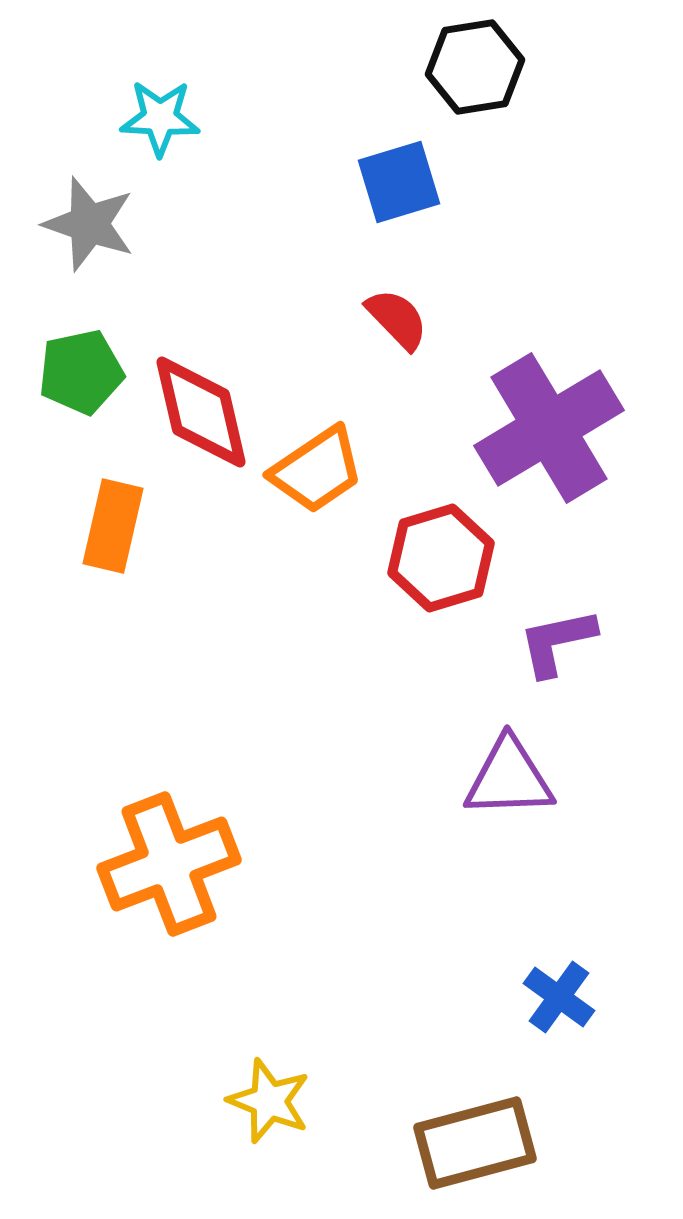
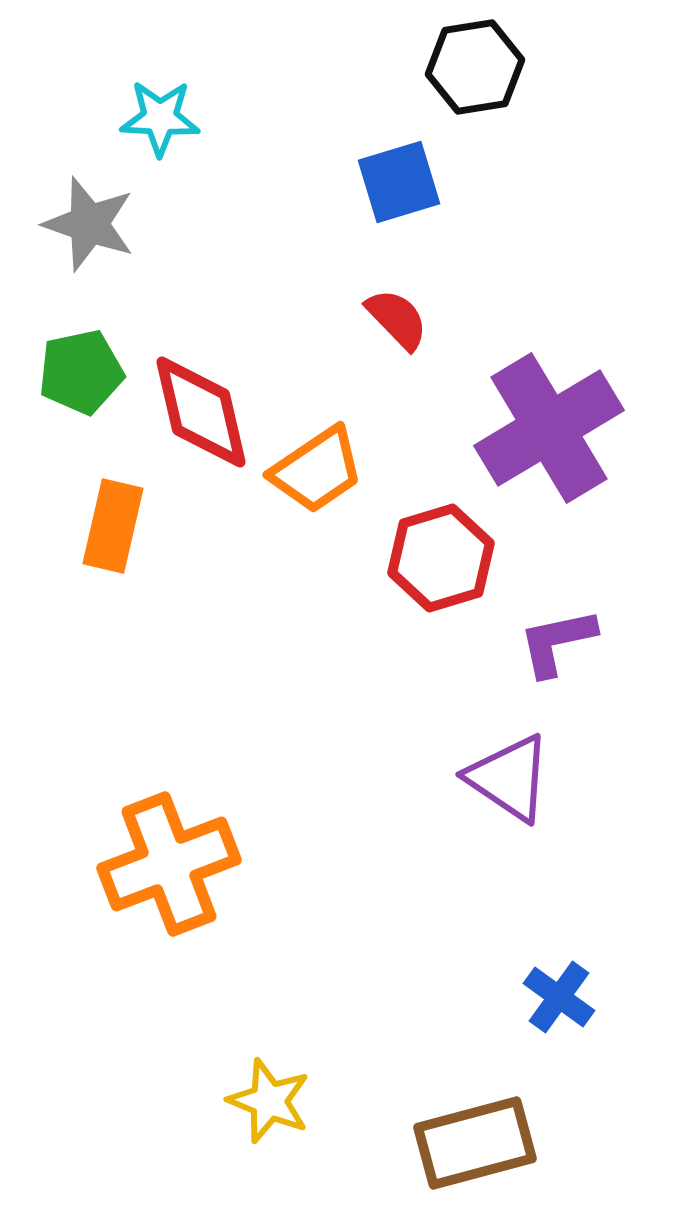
purple triangle: rotated 36 degrees clockwise
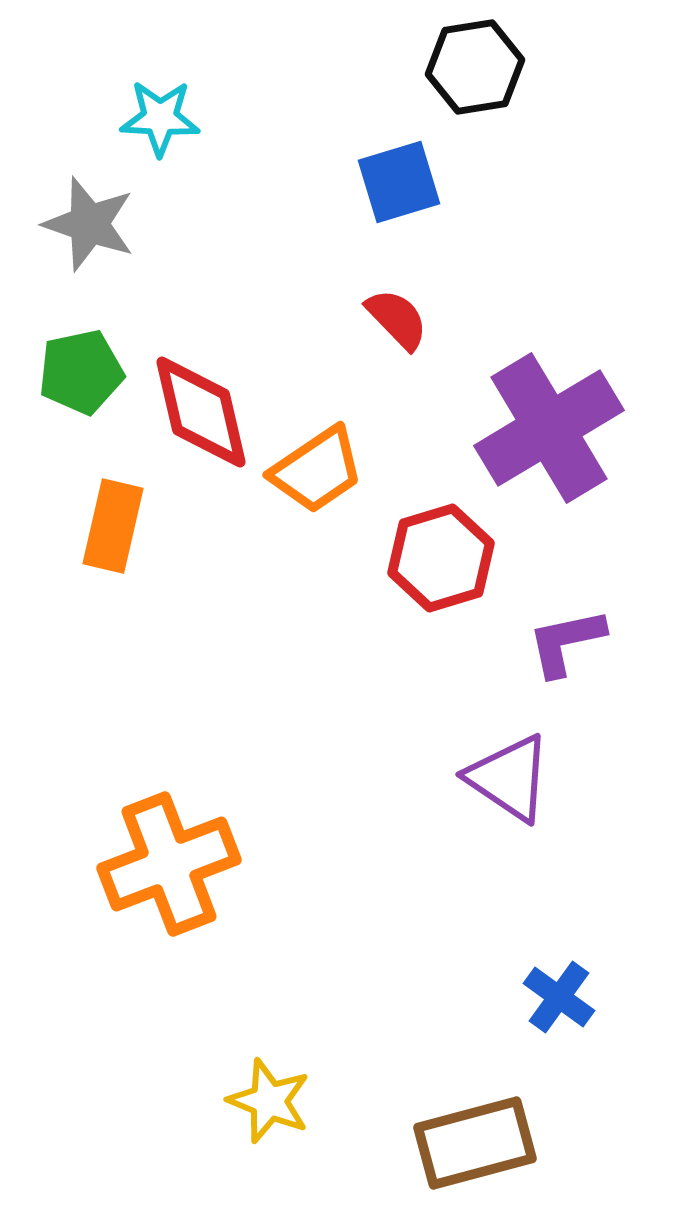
purple L-shape: moved 9 px right
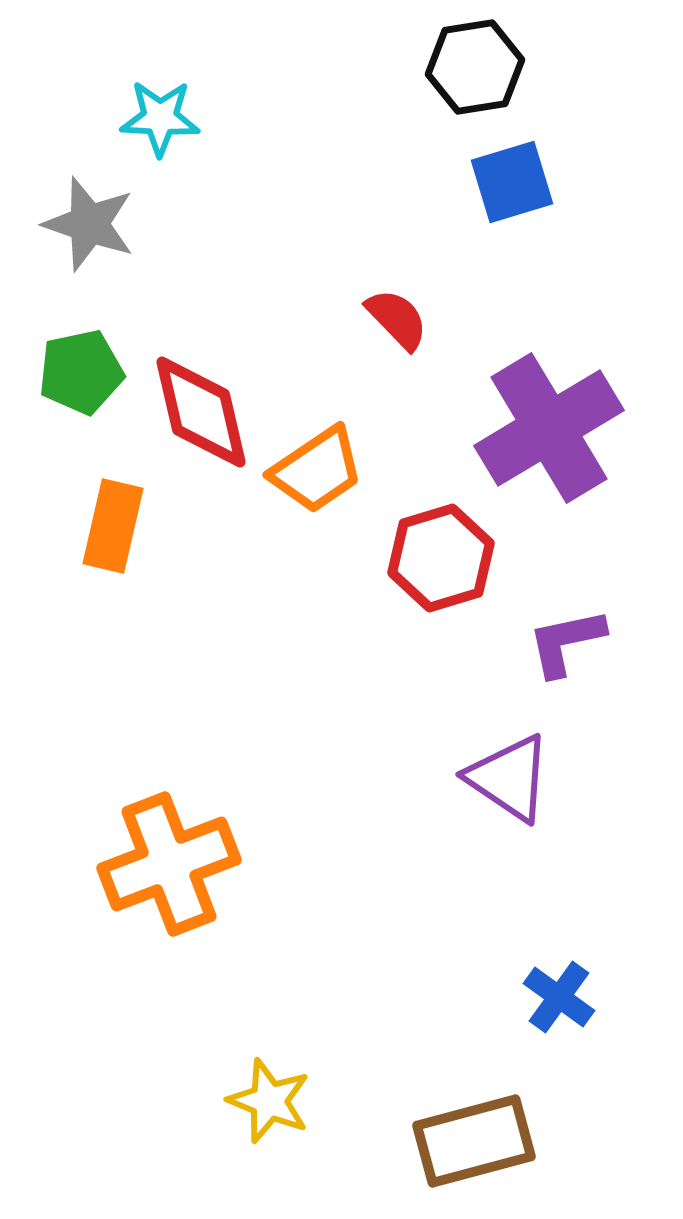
blue square: moved 113 px right
brown rectangle: moved 1 px left, 2 px up
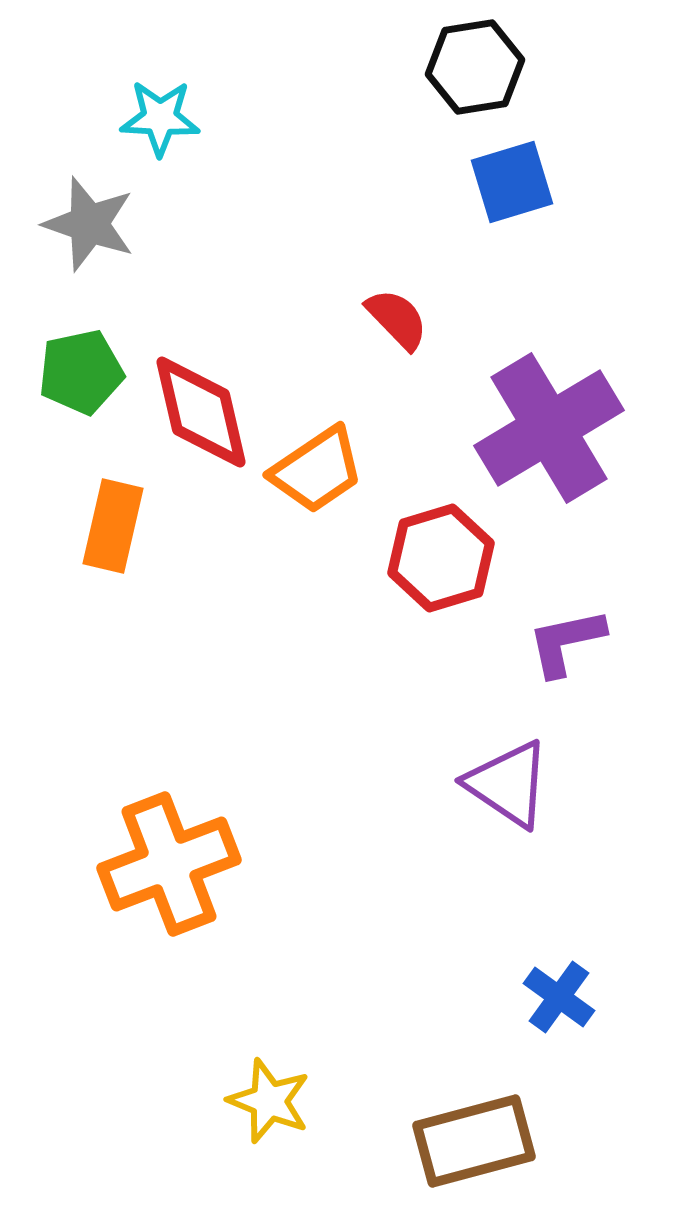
purple triangle: moved 1 px left, 6 px down
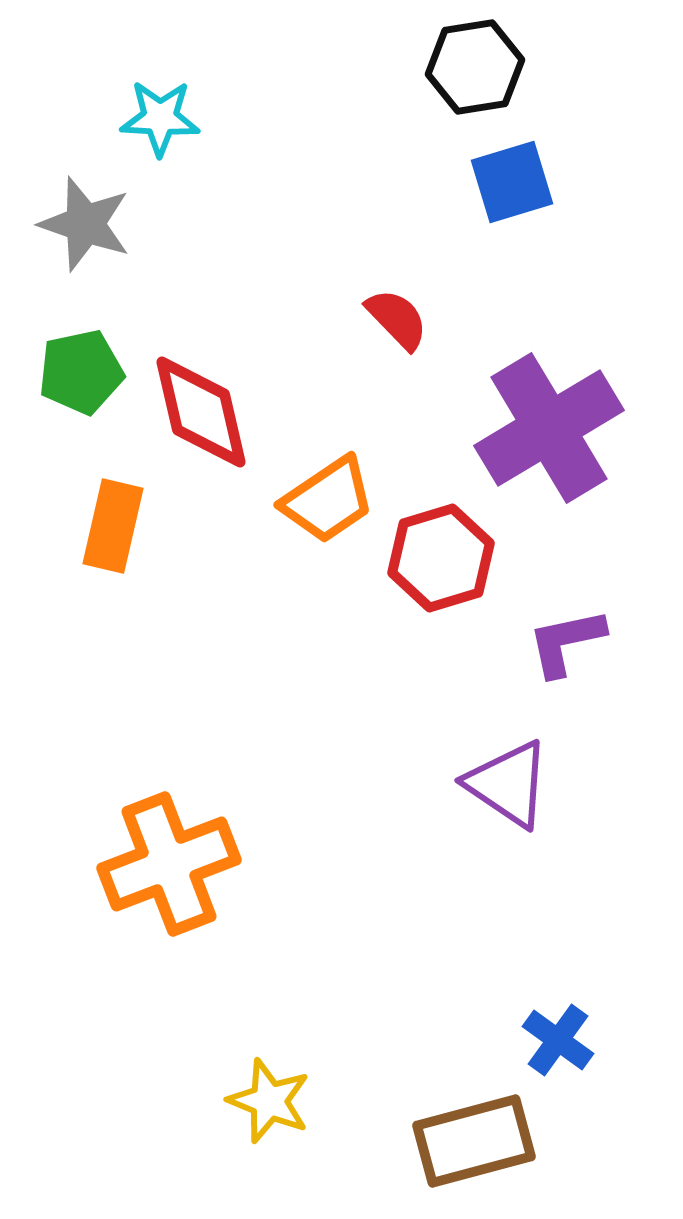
gray star: moved 4 px left
orange trapezoid: moved 11 px right, 30 px down
blue cross: moved 1 px left, 43 px down
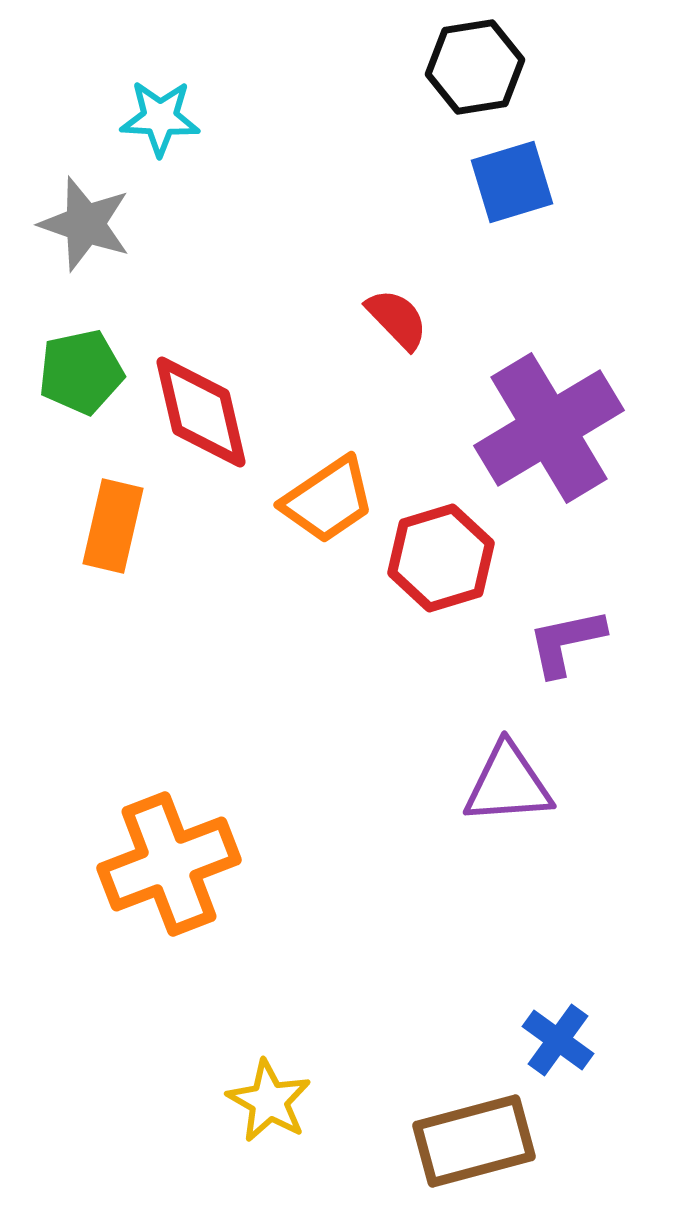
purple triangle: rotated 38 degrees counterclockwise
yellow star: rotated 8 degrees clockwise
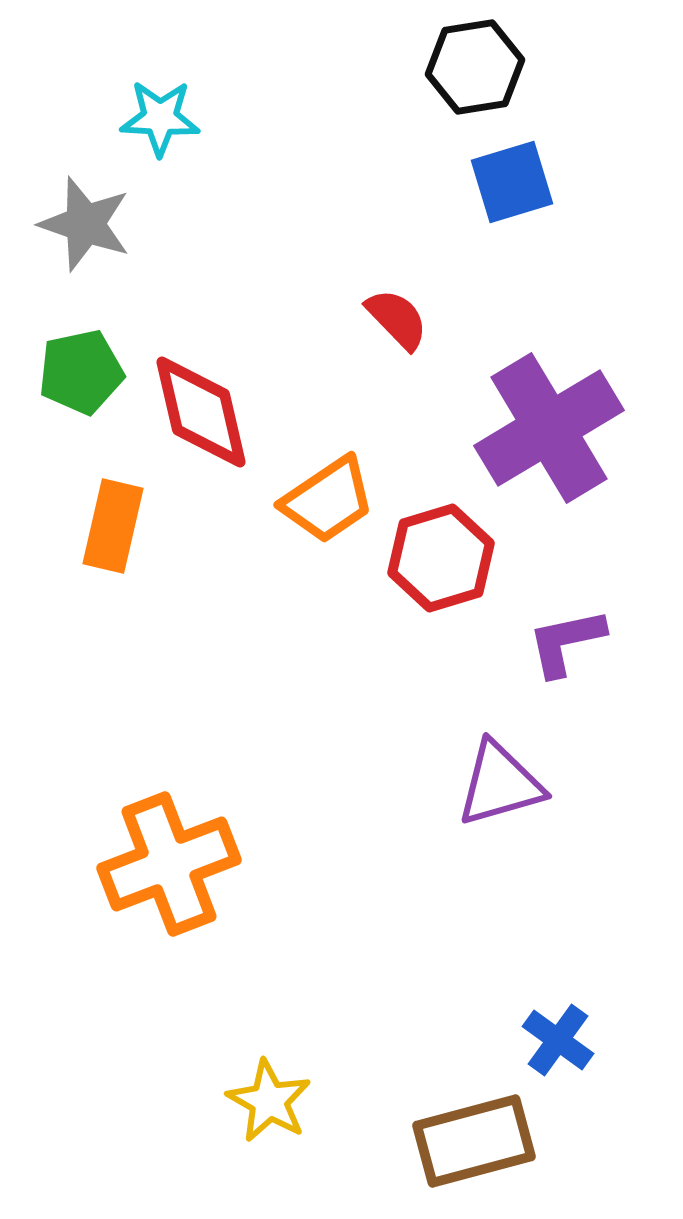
purple triangle: moved 8 px left; rotated 12 degrees counterclockwise
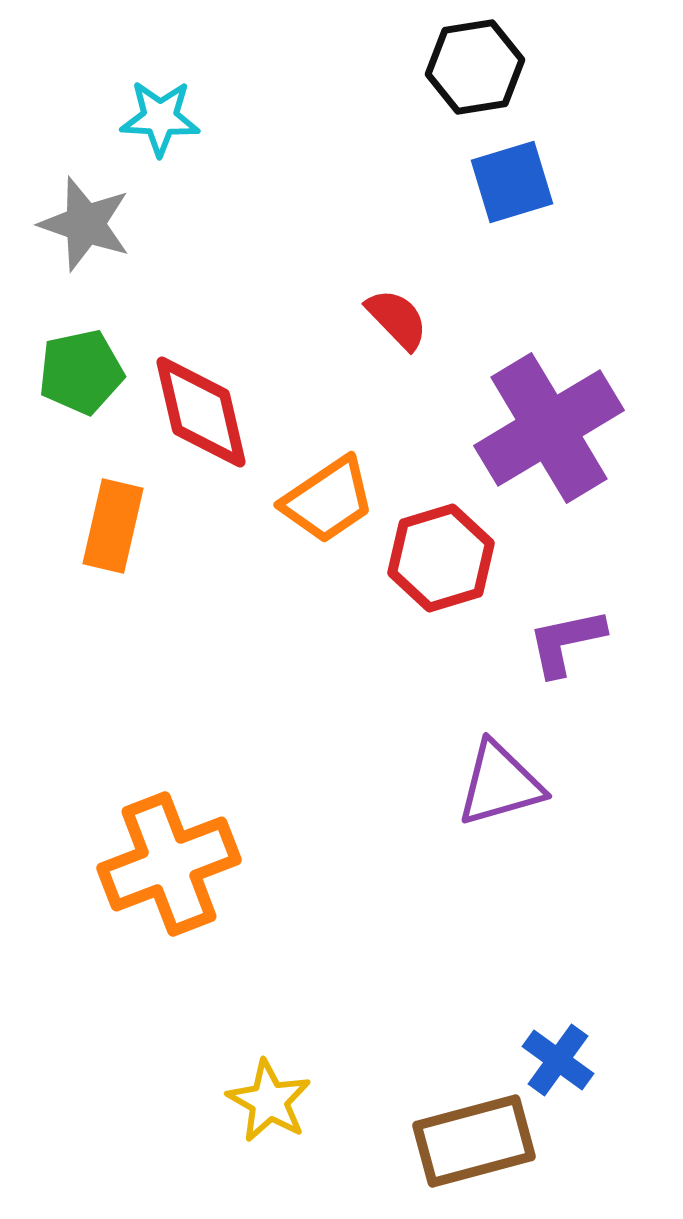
blue cross: moved 20 px down
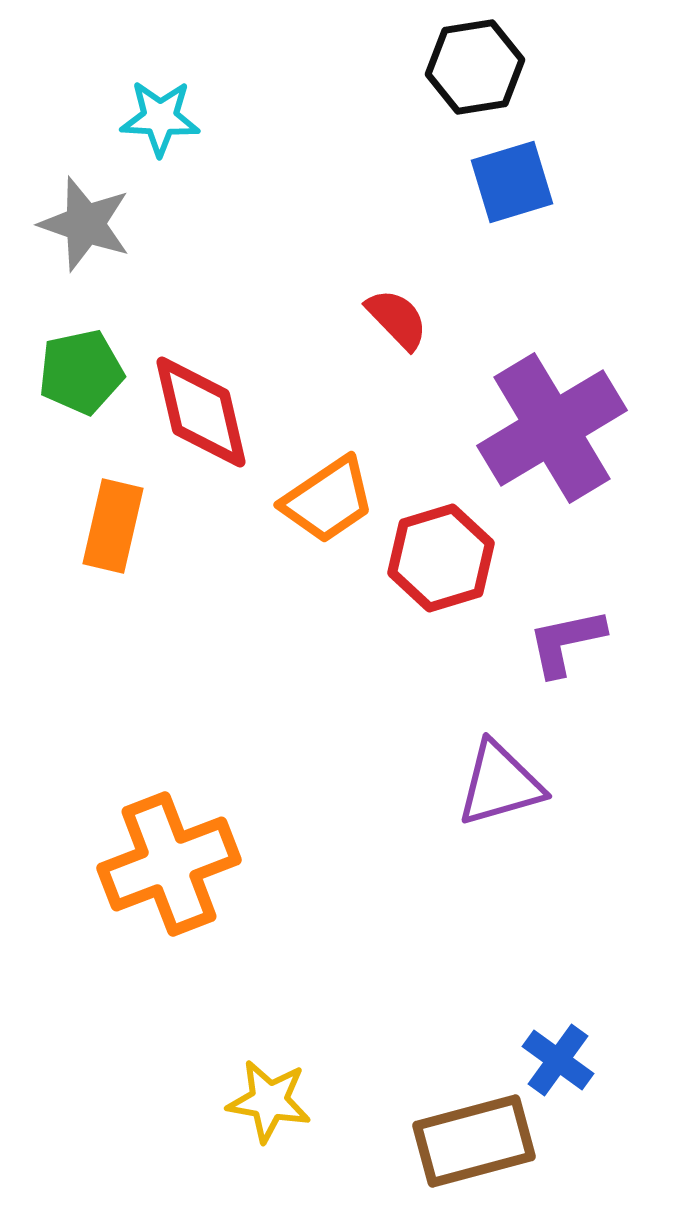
purple cross: moved 3 px right
yellow star: rotated 20 degrees counterclockwise
